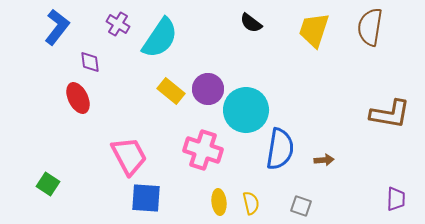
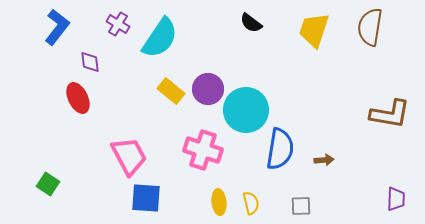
gray square: rotated 20 degrees counterclockwise
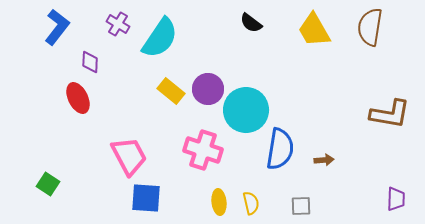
yellow trapezoid: rotated 48 degrees counterclockwise
purple diamond: rotated 10 degrees clockwise
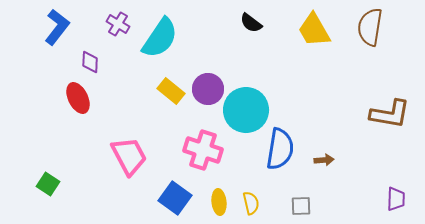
blue square: moved 29 px right; rotated 32 degrees clockwise
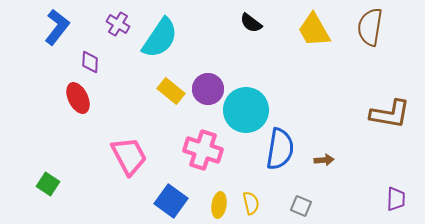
blue square: moved 4 px left, 3 px down
yellow ellipse: moved 3 px down; rotated 15 degrees clockwise
gray square: rotated 25 degrees clockwise
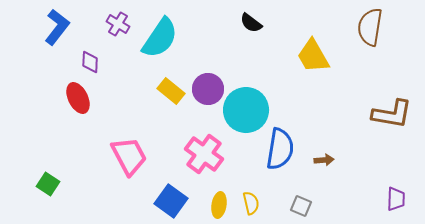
yellow trapezoid: moved 1 px left, 26 px down
brown L-shape: moved 2 px right
pink cross: moved 1 px right, 4 px down; rotated 18 degrees clockwise
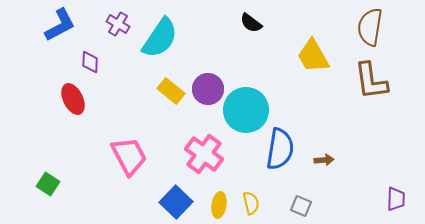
blue L-shape: moved 3 px right, 2 px up; rotated 24 degrees clockwise
red ellipse: moved 5 px left, 1 px down
brown L-shape: moved 21 px left, 33 px up; rotated 72 degrees clockwise
blue square: moved 5 px right, 1 px down; rotated 8 degrees clockwise
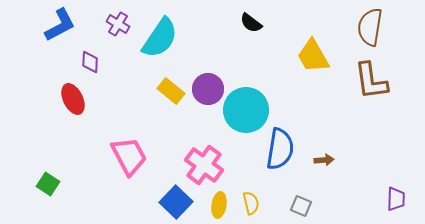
pink cross: moved 11 px down
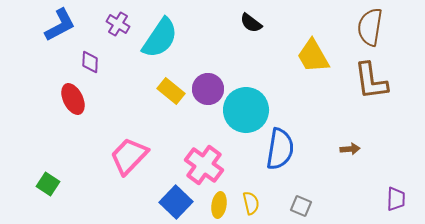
pink trapezoid: rotated 108 degrees counterclockwise
brown arrow: moved 26 px right, 11 px up
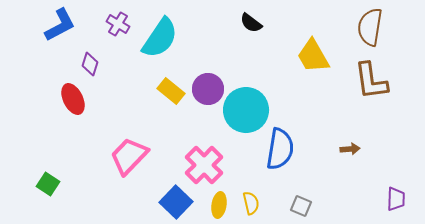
purple diamond: moved 2 px down; rotated 15 degrees clockwise
pink cross: rotated 9 degrees clockwise
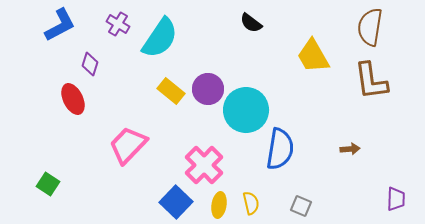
pink trapezoid: moved 1 px left, 11 px up
